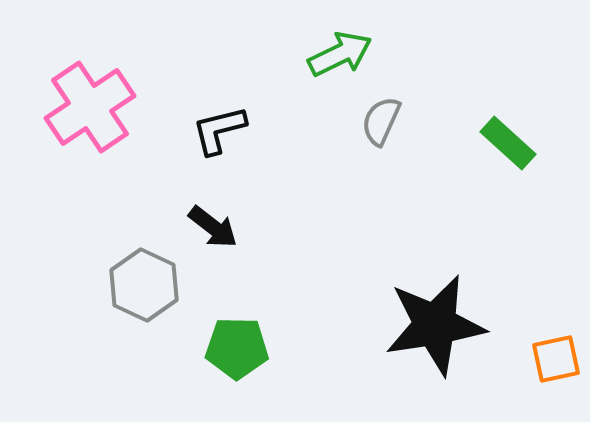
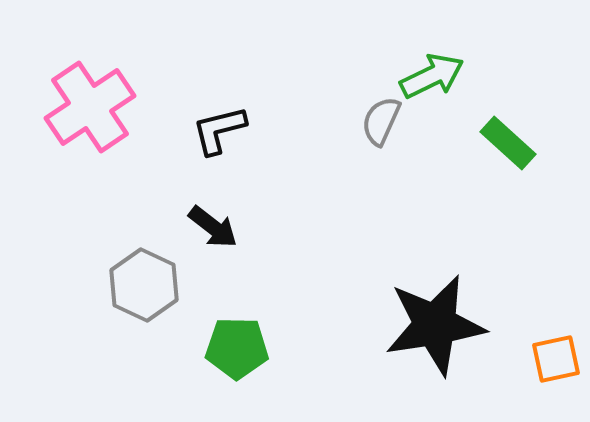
green arrow: moved 92 px right, 22 px down
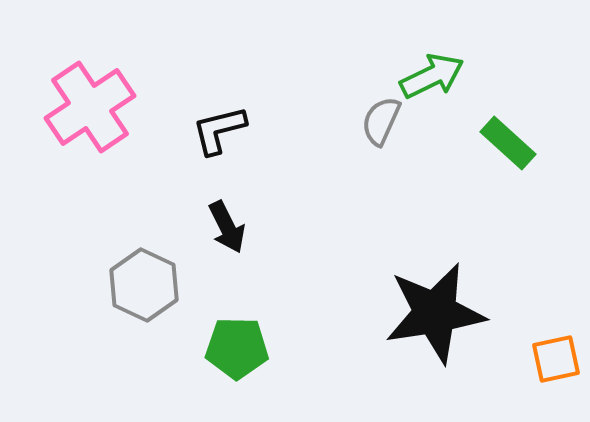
black arrow: moved 14 px right; rotated 26 degrees clockwise
black star: moved 12 px up
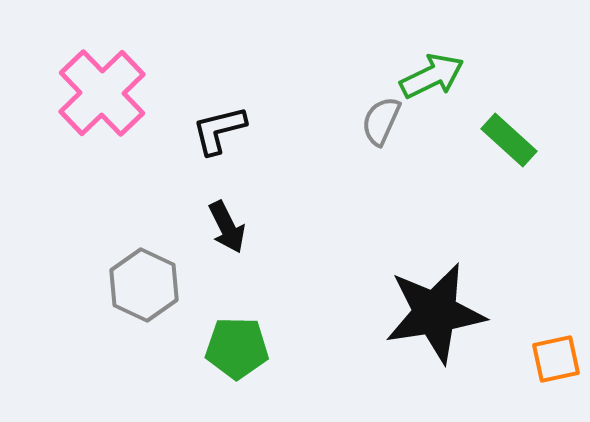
pink cross: moved 12 px right, 14 px up; rotated 10 degrees counterclockwise
green rectangle: moved 1 px right, 3 px up
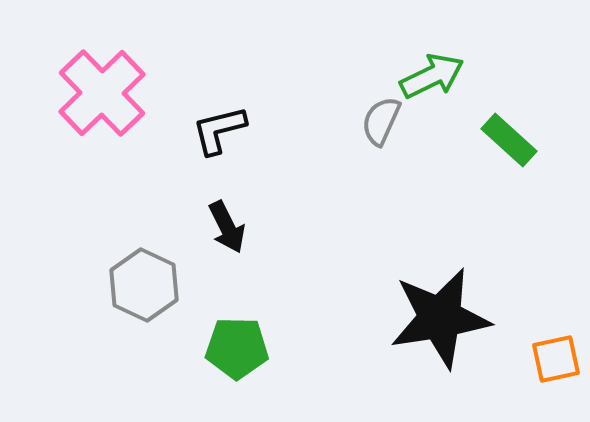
black star: moved 5 px right, 5 px down
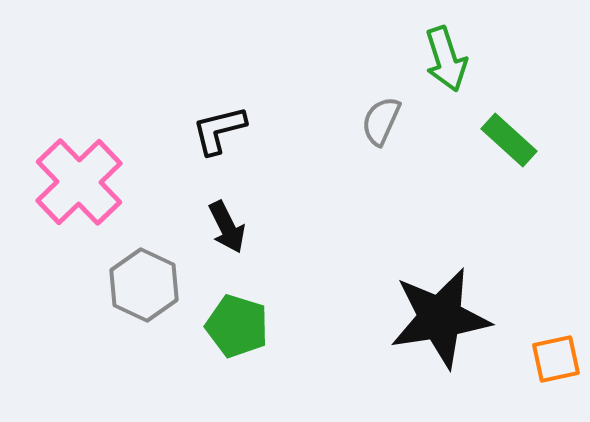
green arrow: moved 14 px right, 17 px up; rotated 98 degrees clockwise
pink cross: moved 23 px left, 89 px down
green pentagon: moved 22 px up; rotated 16 degrees clockwise
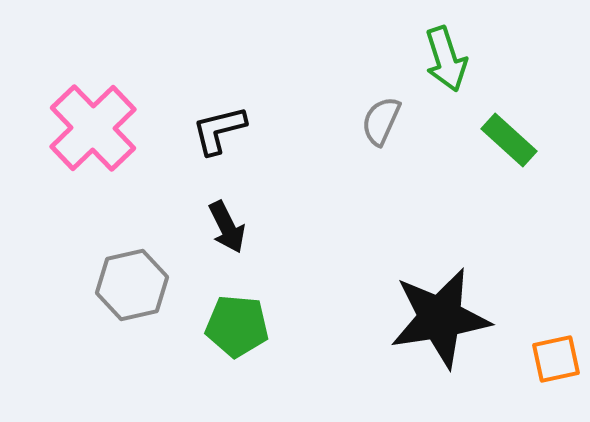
pink cross: moved 14 px right, 54 px up
gray hexagon: moved 12 px left; rotated 22 degrees clockwise
green pentagon: rotated 12 degrees counterclockwise
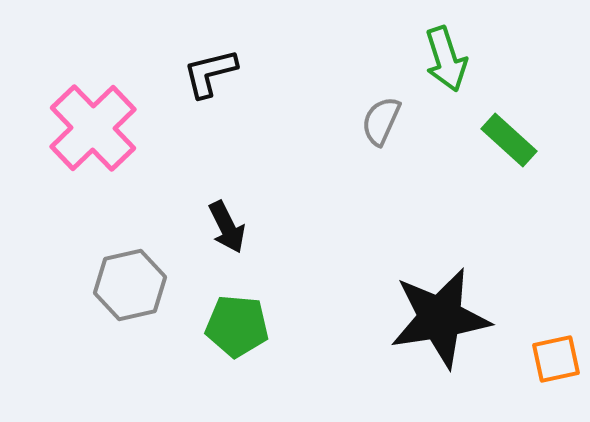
black L-shape: moved 9 px left, 57 px up
gray hexagon: moved 2 px left
